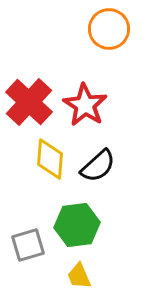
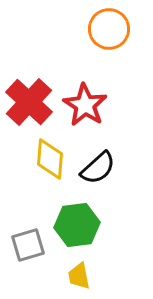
black semicircle: moved 2 px down
yellow trapezoid: rotated 12 degrees clockwise
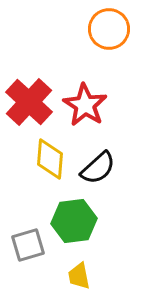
green hexagon: moved 3 px left, 4 px up
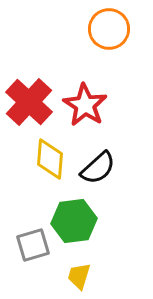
gray square: moved 5 px right
yellow trapezoid: rotated 28 degrees clockwise
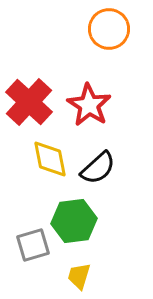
red star: moved 4 px right
yellow diamond: rotated 15 degrees counterclockwise
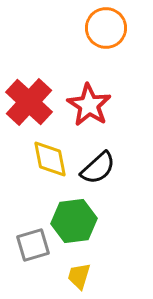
orange circle: moved 3 px left, 1 px up
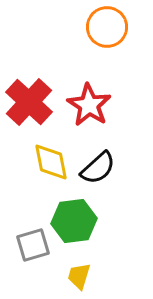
orange circle: moved 1 px right, 1 px up
yellow diamond: moved 1 px right, 3 px down
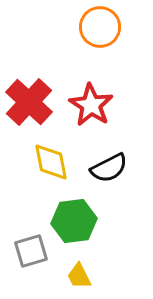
orange circle: moved 7 px left
red star: moved 2 px right
black semicircle: moved 11 px right; rotated 15 degrees clockwise
gray square: moved 2 px left, 6 px down
yellow trapezoid: rotated 44 degrees counterclockwise
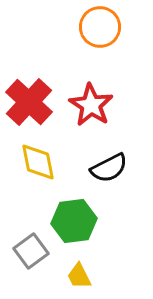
yellow diamond: moved 13 px left
gray square: rotated 20 degrees counterclockwise
